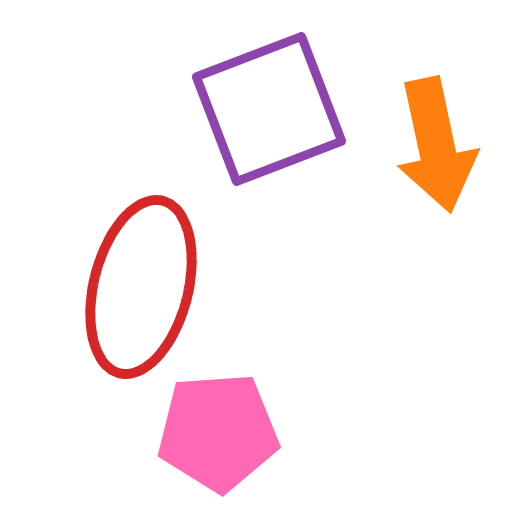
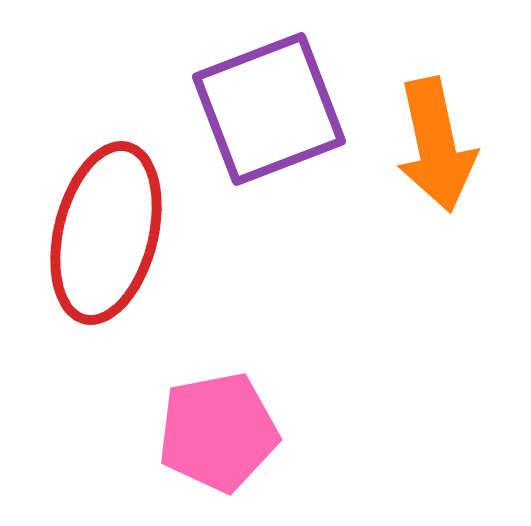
red ellipse: moved 35 px left, 54 px up
pink pentagon: rotated 7 degrees counterclockwise
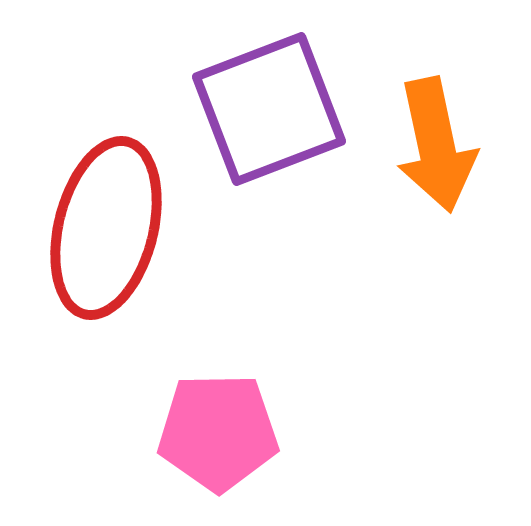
red ellipse: moved 5 px up
pink pentagon: rotated 10 degrees clockwise
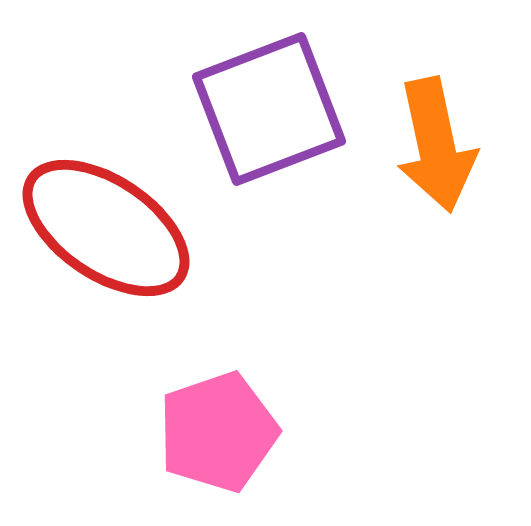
red ellipse: rotated 70 degrees counterclockwise
pink pentagon: rotated 18 degrees counterclockwise
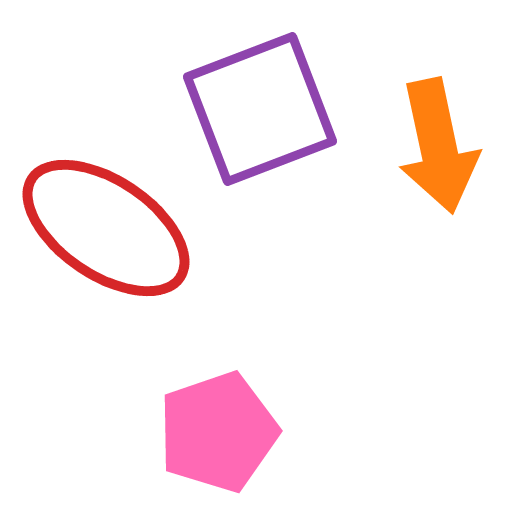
purple square: moved 9 px left
orange arrow: moved 2 px right, 1 px down
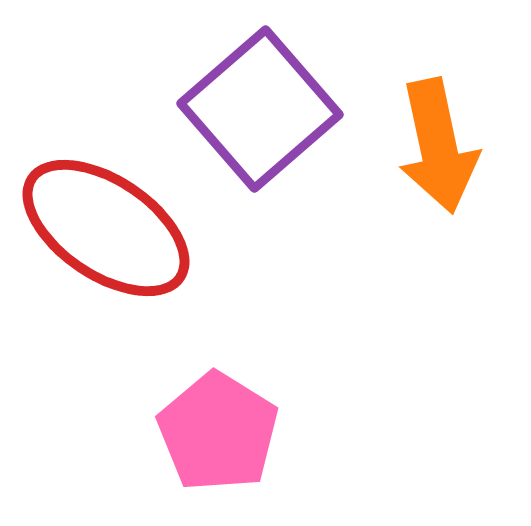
purple square: rotated 20 degrees counterclockwise
pink pentagon: rotated 21 degrees counterclockwise
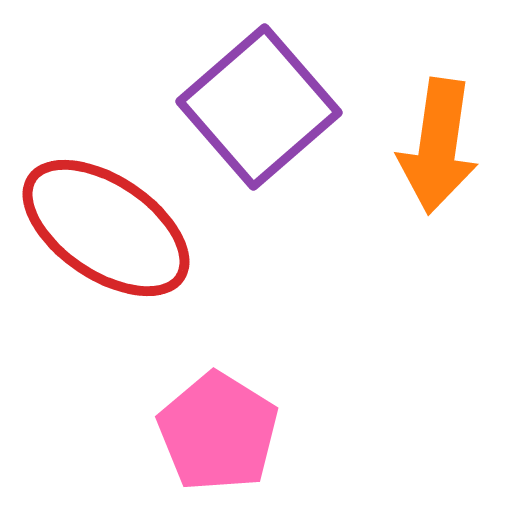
purple square: moved 1 px left, 2 px up
orange arrow: rotated 20 degrees clockwise
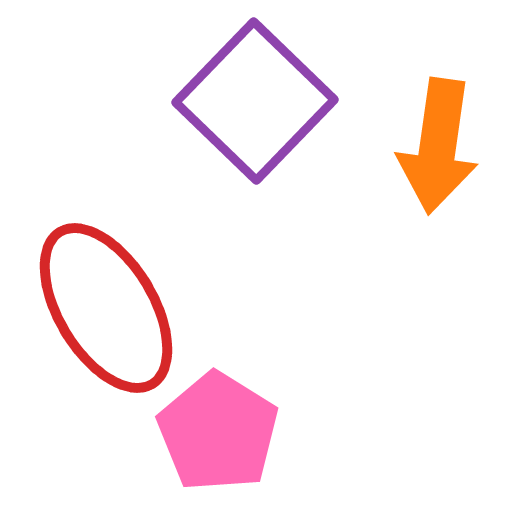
purple square: moved 4 px left, 6 px up; rotated 5 degrees counterclockwise
red ellipse: moved 80 px down; rotated 25 degrees clockwise
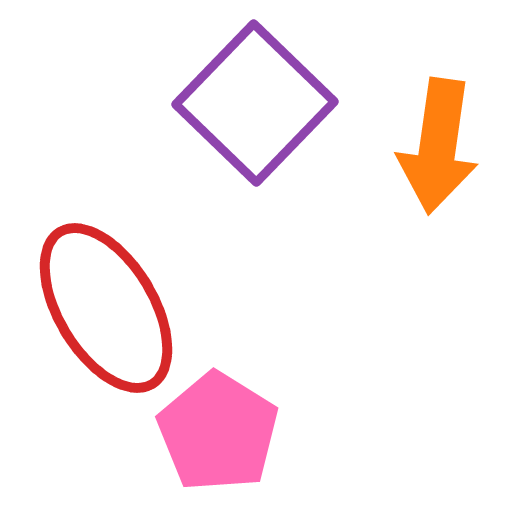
purple square: moved 2 px down
